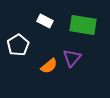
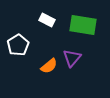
white rectangle: moved 2 px right, 1 px up
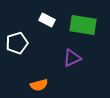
white pentagon: moved 1 px left, 2 px up; rotated 15 degrees clockwise
purple triangle: rotated 24 degrees clockwise
orange semicircle: moved 10 px left, 19 px down; rotated 24 degrees clockwise
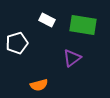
purple triangle: rotated 12 degrees counterclockwise
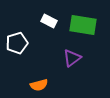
white rectangle: moved 2 px right, 1 px down
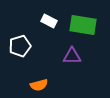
white pentagon: moved 3 px right, 3 px down
purple triangle: moved 2 px up; rotated 36 degrees clockwise
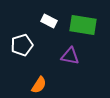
white pentagon: moved 2 px right, 1 px up
purple triangle: moved 2 px left; rotated 12 degrees clockwise
orange semicircle: rotated 42 degrees counterclockwise
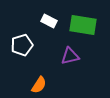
purple triangle: rotated 24 degrees counterclockwise
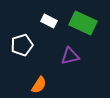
green rectangle: moved 2 px up; rotated 16 degrees clockwise
